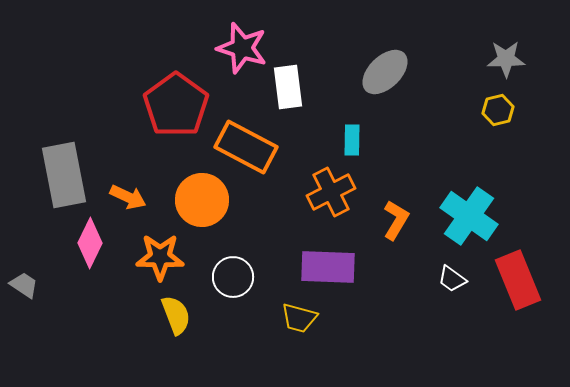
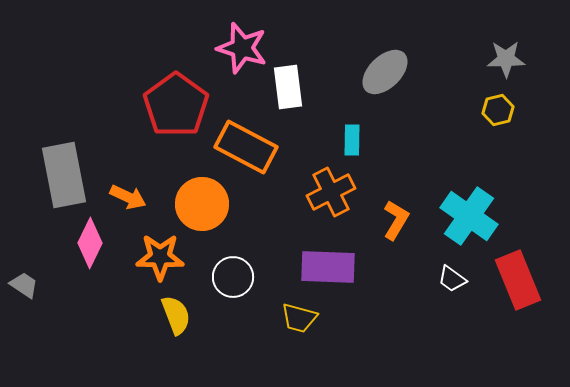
orange circle: moved 4 px down
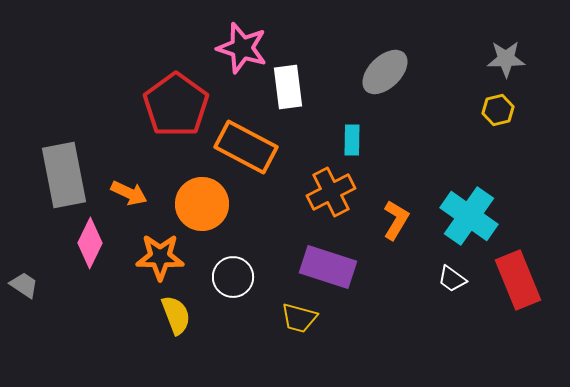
orange arrow: moved 1 px right, 4 px up
purple rectangle: rotated 16 degrees clockwise
